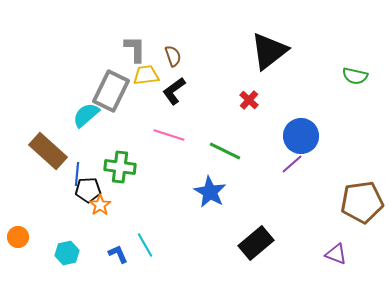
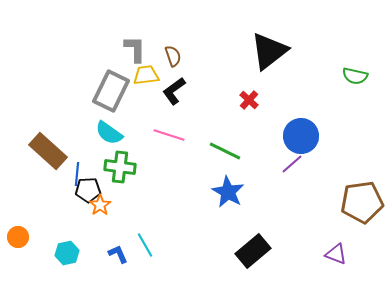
cyan semicircle: moved 23 px right, 18 px down; rotated 104 degrees counterclockwise
blue star: moved 18 px right
black rectangle: moved 3 px left, 8 px down
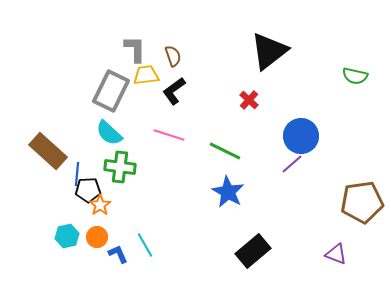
cyan semicircle: rotated 8 degrees clockwise
orange circle: moved 79 px right
cyan hexagon: moved 17 px up
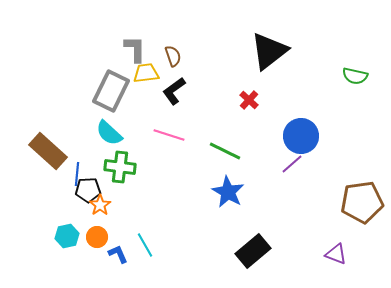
yellow trapezoid: moved 2 px up
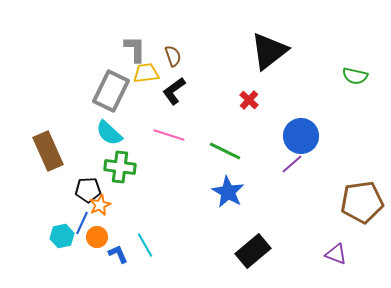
brown rectangle: rotated 24 degrees clockwise
blue line: moved 5 px right, 49 px down; rotated 20 degrees clockwise
orange star: rotated 10 degrees clockwise
cyan hexagon: moved 5 px left
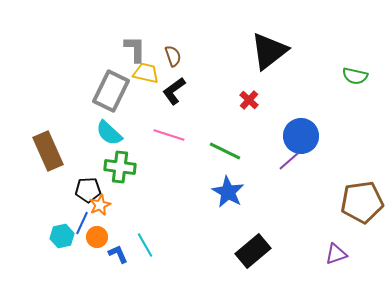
yellow trapezoid: rotated 20 degrees clockwise
purple line: moved 3 px left, 3 px up
purple triangle: rotated 40 degrees counterclockwise
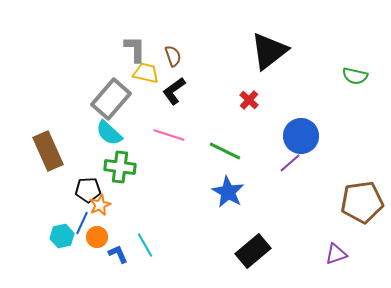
gray rectangle: moved 8 px down; rotated 15 degrees clockwise
purple line: moved 1 px right, 2 px down
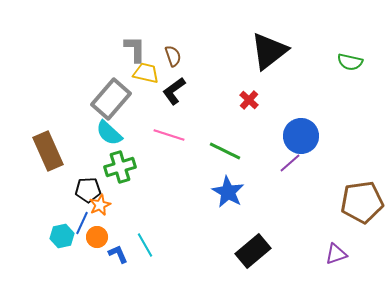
green semicircle: moved 5 px left, 14 px up
green cross: rotated 24 degrees counterclockwise
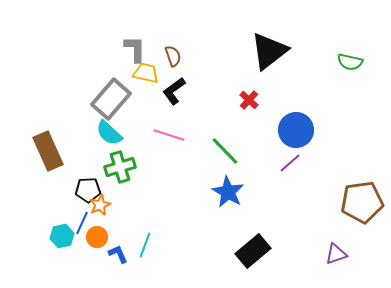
blue circle: moved 5 px left, 6 px up
green line: rotated 20 degrees clockwise
cyan line: rotated 50 degrees clockwise
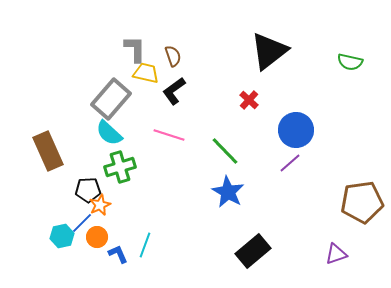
blue line: rotated 20 degrees clockwise
